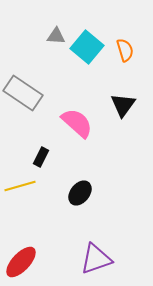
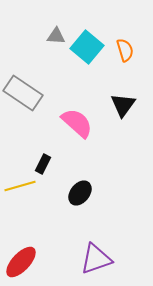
black rectangle: moved 2 px right, 7 px down
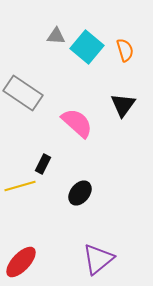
purple triangle: moved 2 px right; rotated 20 degrees counterclockwise
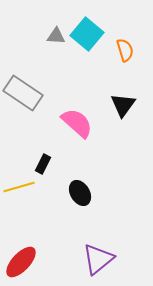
cyan square: moved 13 px up
yellow line: moved 1 px left, 1 px down
black ellipse: rotated 70 degrees counterclockwise
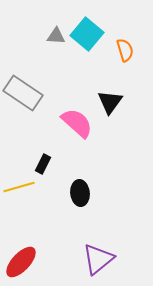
black triangle: moved 13 px left, 3 px up
black ellipse: rotated 25 degrees clockwise
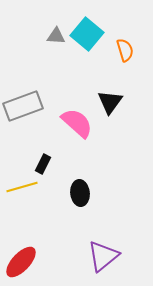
gray rectangle: moved 13 px down; rotated 54 degrees counterclockwise
yellow line: moved 3 px right
purple triangle: moved 5 px right, 3 px up
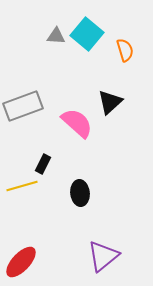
black triangle: rotated 12 degrees clockwise
yellow line: moved 1 px up
